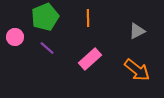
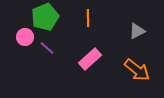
pink circle: moved 10 px right
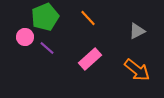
orange line: rotated 42 degrees counterclockwise
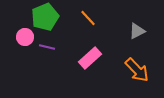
purple line: moved 1 px up; rotated 28 degrees counterclockwise
pink rectangle: moved 1 px up
orange arrow: rotated 8 degrees clockwise
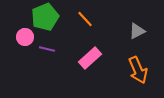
orange line: moved 3 px left, 1 px down
purple line: moved 2 px down
orange arrow: moved 1 px right; rotated 20 degrees clockwise
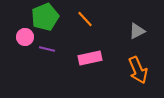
pink rectangle: rotated 30 degrees clockwise
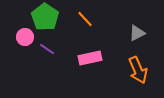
green pentagon: rotated 16 degrees counterclockwise
gray triangle: moved 2 px down
purple line: rotated 21 degrees clockwise
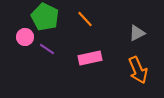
green pentagon: rotated 8 degrees counterclockwise
